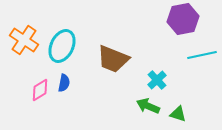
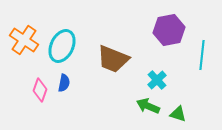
purple hexagon: moved 14 px left, 11 px down
cyan line: rotated 72 degrees counterclockwise
pink diamond: rotated 40 degrees counterclockwise
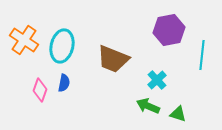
cyan ellipse: rotated 12 degrees counterclockwise
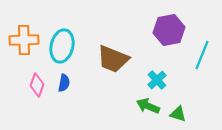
orange cross: rotated 36 degrees counterclockwise
cyan line: rotated 16 degrees clockwise
pink diamond: moved 3 px left, 5 px up
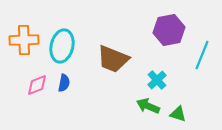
pink diamond: rotated 50 degrees clockwise
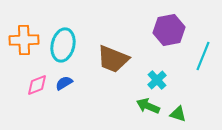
cyan ellipse: moved 1 px right, 1 px up
cyan line: moved 1 px right, 1 px down
blue semicircle: rotated 132 degrees counterclockwise
